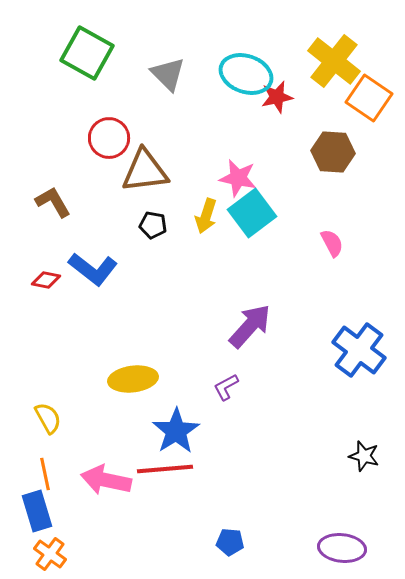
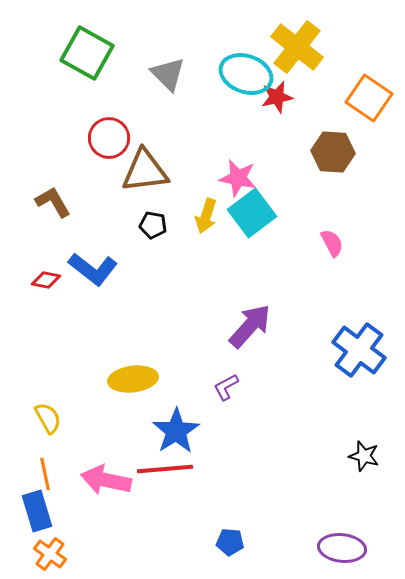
yellow cross: moved 37 px left, 14 px up
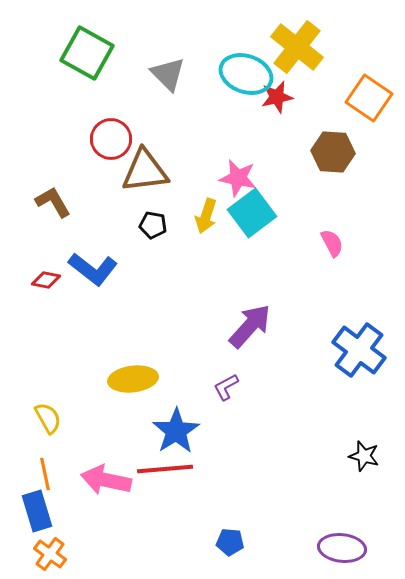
red circle: moved 2 px right, 1 px down
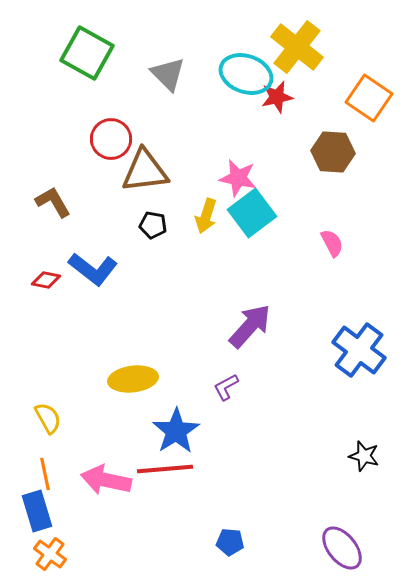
purple ellipse: rotated 45 degrees clockwise
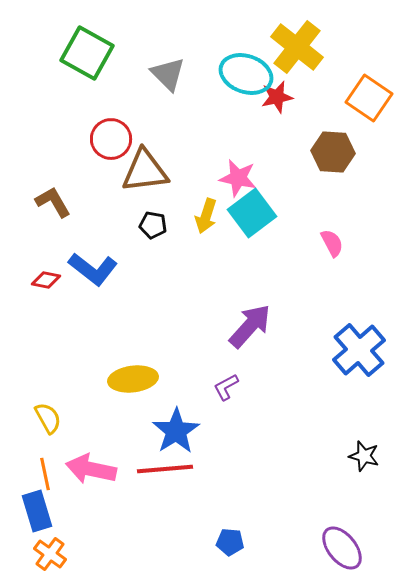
blue cross: rotated 12 degrees clockwise
pink arrow: moved 15 px left, 11 px up
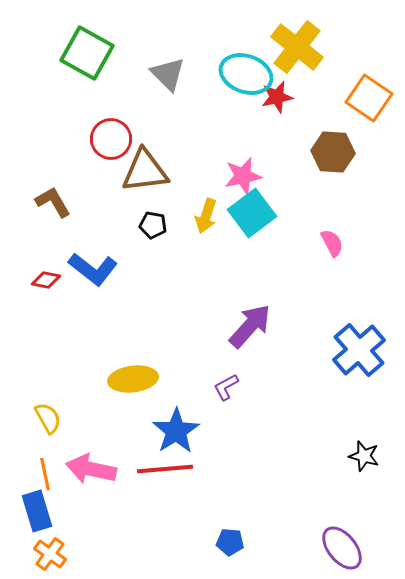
pink star: moved 5 px right, 2 px up; rotated 24 degrees counterclockwise
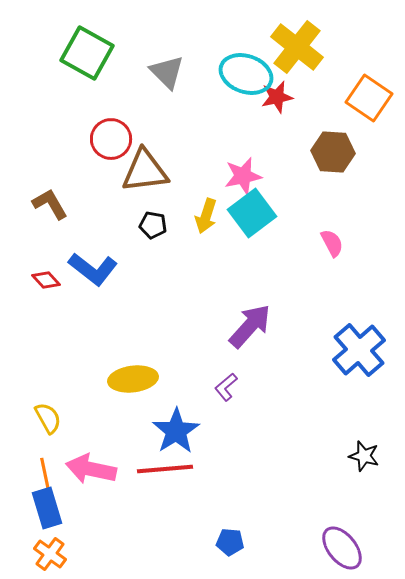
gray triangle: moved 1 px left, 2 px up
brown L-shape: moved 3 px left, 2 px down
red diamond: rotated 36 degrees clockwise
purple L-shape: rotated 12 degrees counterclockwise
blue rectangle: moved 10 px right, 3 px up
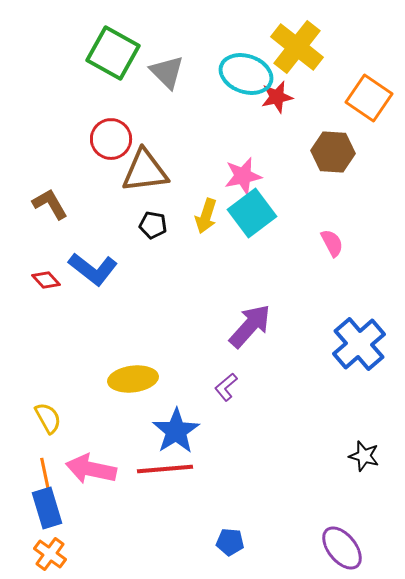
green square: moved 26 px right
blue cross: moved 6 px up
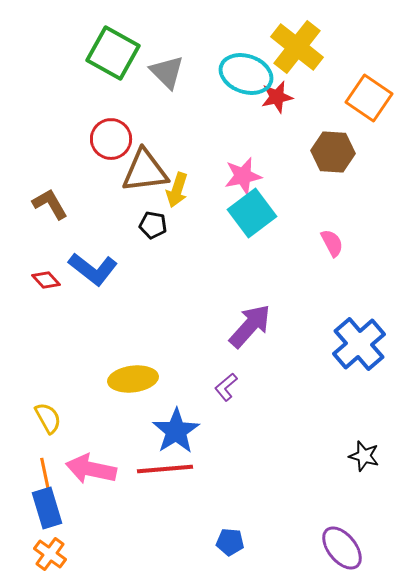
yellow arrow: moved 29 px left, 26 px up
